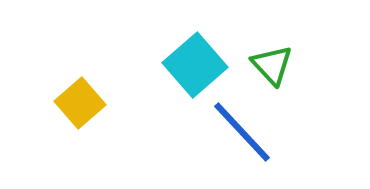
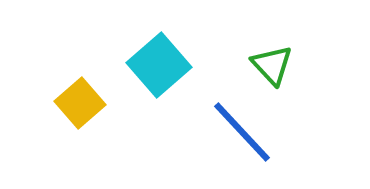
cyan square: moved 36 px left
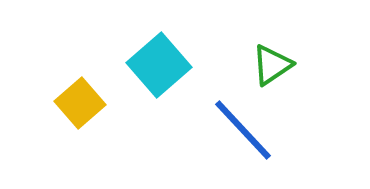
green triangle: rotated 39 degrees clockwise
blue line: moved 1 px right, 2 px up
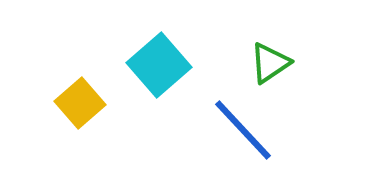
green triangle: moved 2 px left, 2 px up
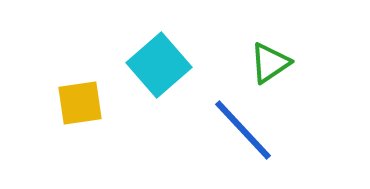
yellow square: rotated 33 degrees clockwise
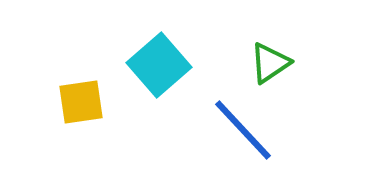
yellow square: moved 1 px right, 1 px up
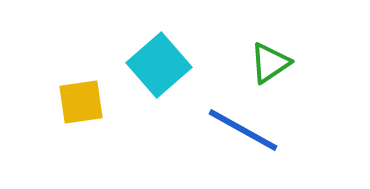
blue line: rotated 18 degrees counterclockwise
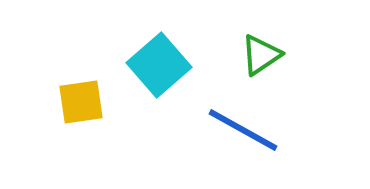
green triangle: moved 9 px left, 8 px up
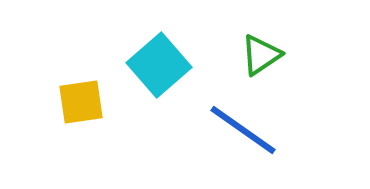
blue line: rotated 6 degrees clockwise
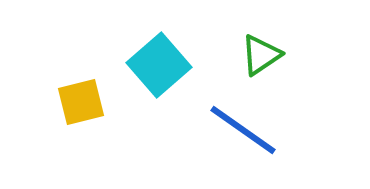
yellow square: rotated 6 degrees counterclockwise
